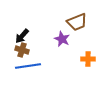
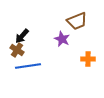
brown trapezoid: moved 1 px up
brown cross: moved 5 px left; rotated 16 degrees clockwise
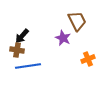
brown trapezoid: rotated 95 degrees counterclockwise
purple star: moved 1 px right, 1 px up
brown cross: rotated 24 degrees counterclockwise
orange cross: rotated 24 degrees counterclockwise
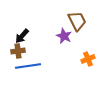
purple star: moved 1 px right, 2 px up
brown cross: moved 1 px right, 1 px down; rotated 16 degrees counterclockwise
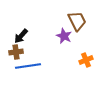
black arrow: moved 1 px left
brown cross: moved 2 px left, 1 px down
orange cross: moved 2 px left, 1 px down
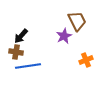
purple star: rotated 21 degrees clockwise
brown cross: rotated 16 degrees clockwise
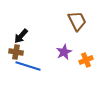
purple star: moved 16 px down
blue line: rotated 25 degrees clockwise
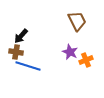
purple star: moved 6 px right; rotated 21 degrees counterclockwise
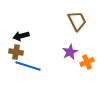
black arrow: rotated 35 degrees clockwise
purple star: rotated 21 degrees clockwise
orange cross: moved 1 px right, 2 px down
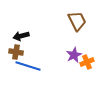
purple star: moved 4 px right, 3 px down
